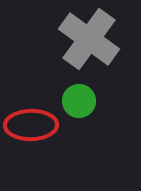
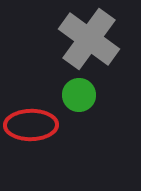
green circle: moved 6 px up
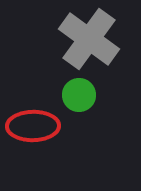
red ellipse: moved 2 px right, 1 px down
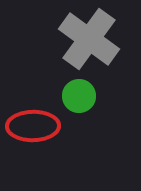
green circle: moved 1 px down
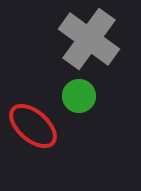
red ellipse: rotated 42 degrees clockwise
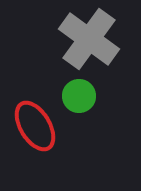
red ellipse: moved 2 px right; rotated 18 degrees clockwise
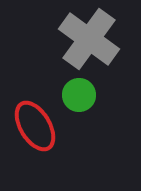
green circle: moved 1 px up
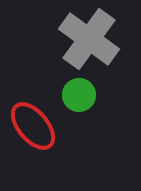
red ellipse: moved 2 px left; rotated 9 degrees counterclockwise
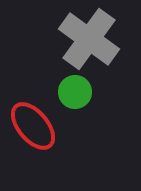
green circle: moved 4 px left, 3 px up
